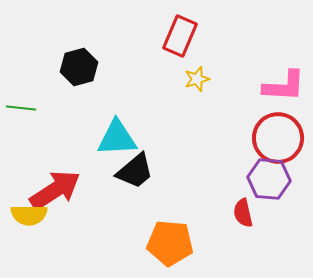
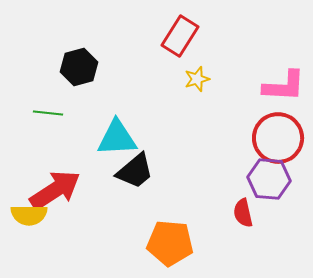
red rectangle: rotated 9 degrees clockwise
green line: moved 27 px right, 5 px down
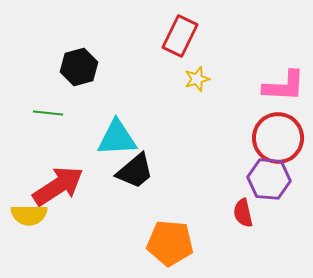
red rectangle: rotated 6 degrees counterclockwise
red arrow: moved 3 px right, 4 px up
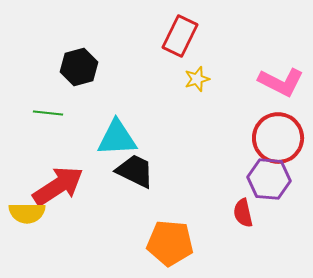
pink L-shape: moved 3 px left, 4 px up; rotated 24 degrees clockwise
black trapezoid: rotated 114 degrees counterclockwise
yellow semicircle: moved 2 px left, 2 px up
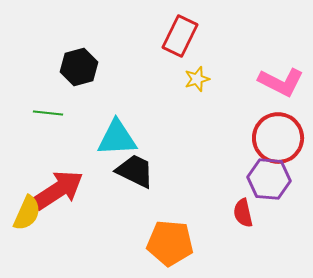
red arrow: moved 4 px down
yellow semicircle: rotated 66 degrees counterclockwise
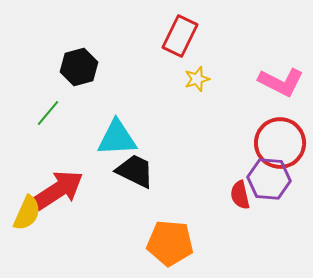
green line: rotated 56 degrees counterclockwise
red circle: moved 2 px right, 5 px down
red semicircle: moved 3 px left, 18 px up
